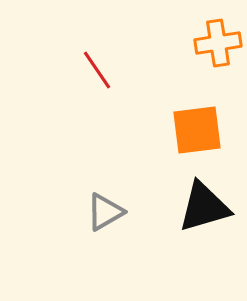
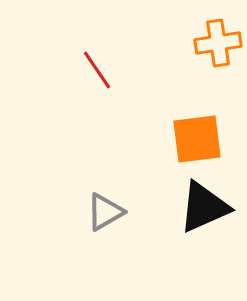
orange square: moved 9 px down
black triangle: rotated 8 degrees counterclockwise
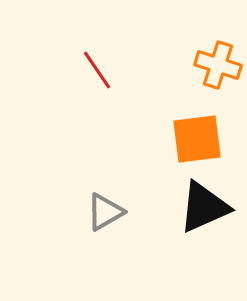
orange cross: moved 22 px down; rotated 27 degrees clockwise
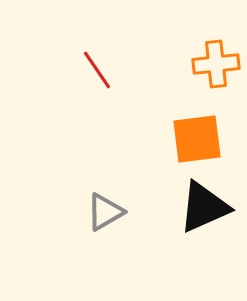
orange cross: moved 2 px left, 1 px up; rotated 24 degrees counterclockwise
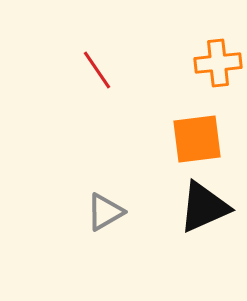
orange cross: moved 2 px right, 1 px up
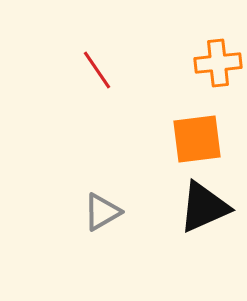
gray triangle: moved 3 px left
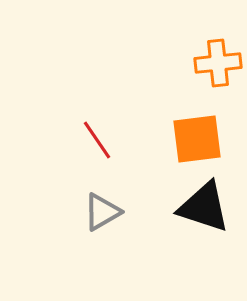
red line: moved 70 px down
black triangle: rotated 42 degrees clockwise
